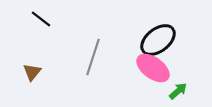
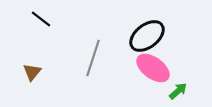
black ellipse: moved 11 px left, 4 px up
gray line: moved 1 px down
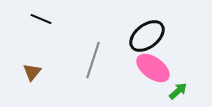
black line: rotated 15 degrees counterclockwise
gray line: moved 2 px down
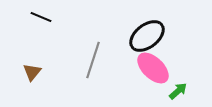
black line: moved 2 px up
pink ellipse: rotated 8 degrees clockwise
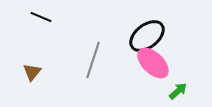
pink ellipse: moved 5 px up
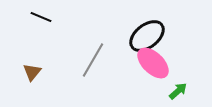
gray line: rotated 12 degrees clockwise
